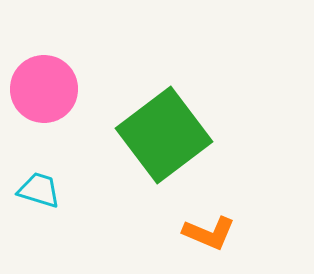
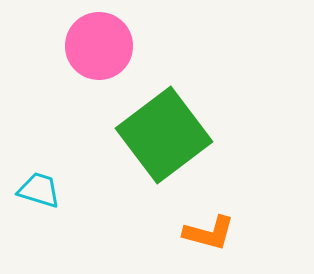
pink circle: moved 55 px right, 43 px up
orange L-shape: rotated 8 degrees counterclockwise
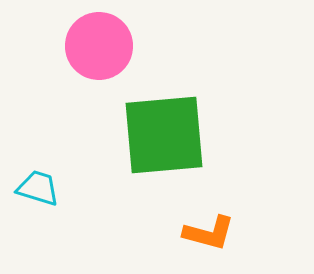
green square: rotated 32 degrees clockwise
cyan trapezoid: moved 1 px left, 2 px up
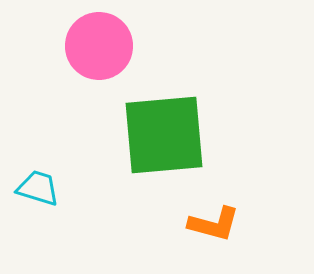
orange L-shape: moved 5 px right, 9 px up
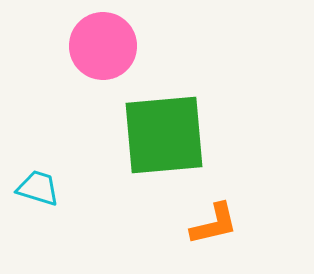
pink circle: moved 4 px right
orange L-shape: rotated 28 degrees counterclockwise
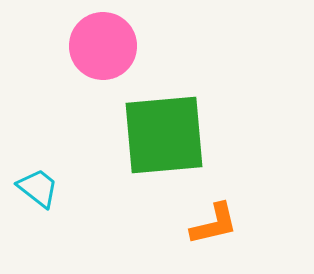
cyan trapezoid: rotated 21 degrees clockwise
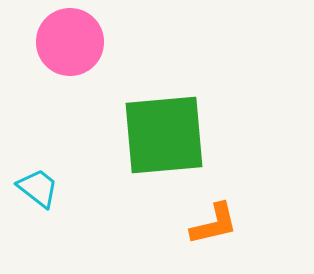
pink circle: moved 33 px left, 4 px up
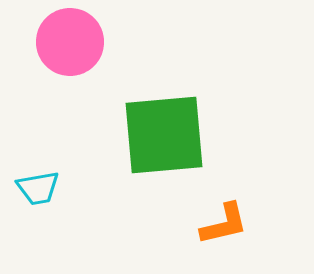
cyan trapezoid: rotated 132 degrees clockwise
orange L-shape: moved 10 px right
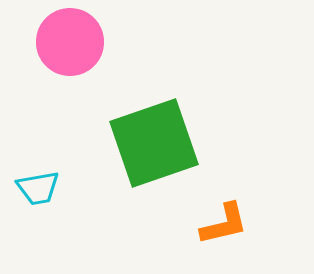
green square: moved 10 px left, 8 px down; rotated 14 degrees counterclockwise
